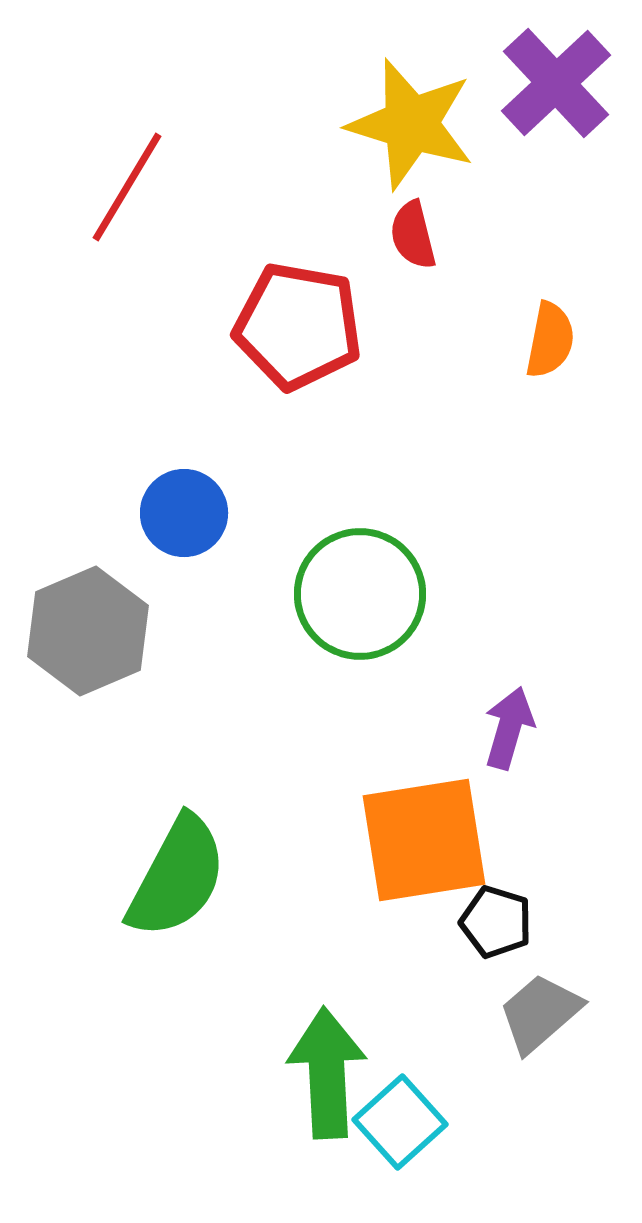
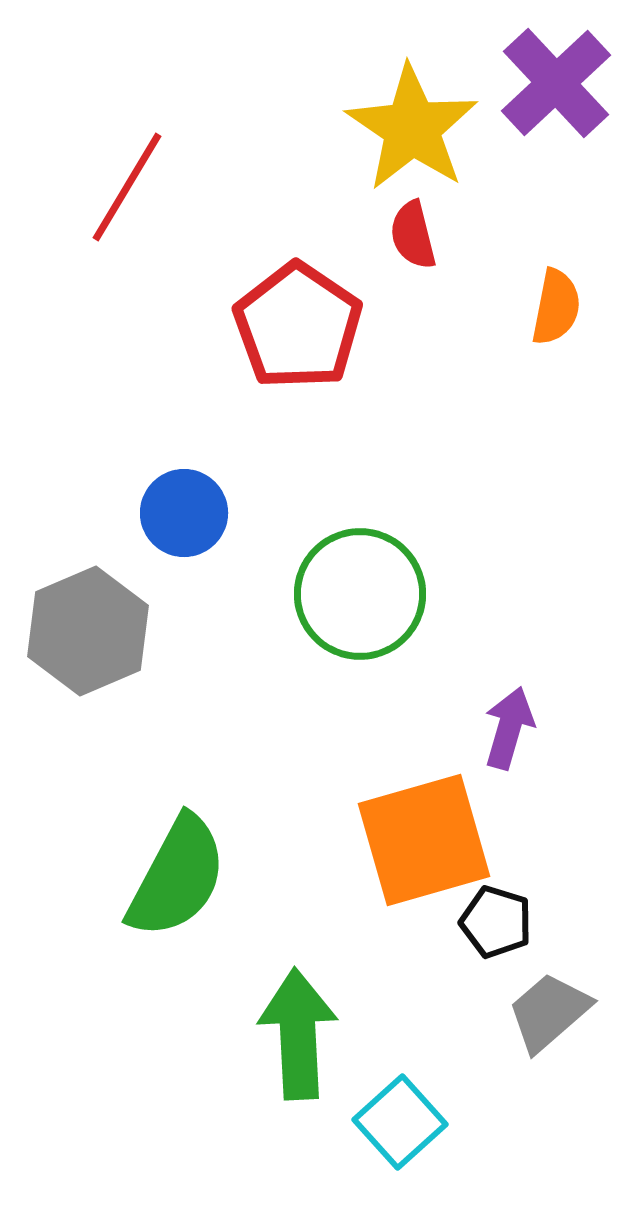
yellow star: moved 1 px right, 4 px down; rotated 17 degrees clockwise
red pentagon: rotated 24 degrees clockwise
orange semicircle: moved 6 px right, 33 px up
orange square: rotated 7 degrees counterclockwise
gray trapezoid: moved 9 px right, 1 px up
green arrow: moved 29 px left, 39 px up
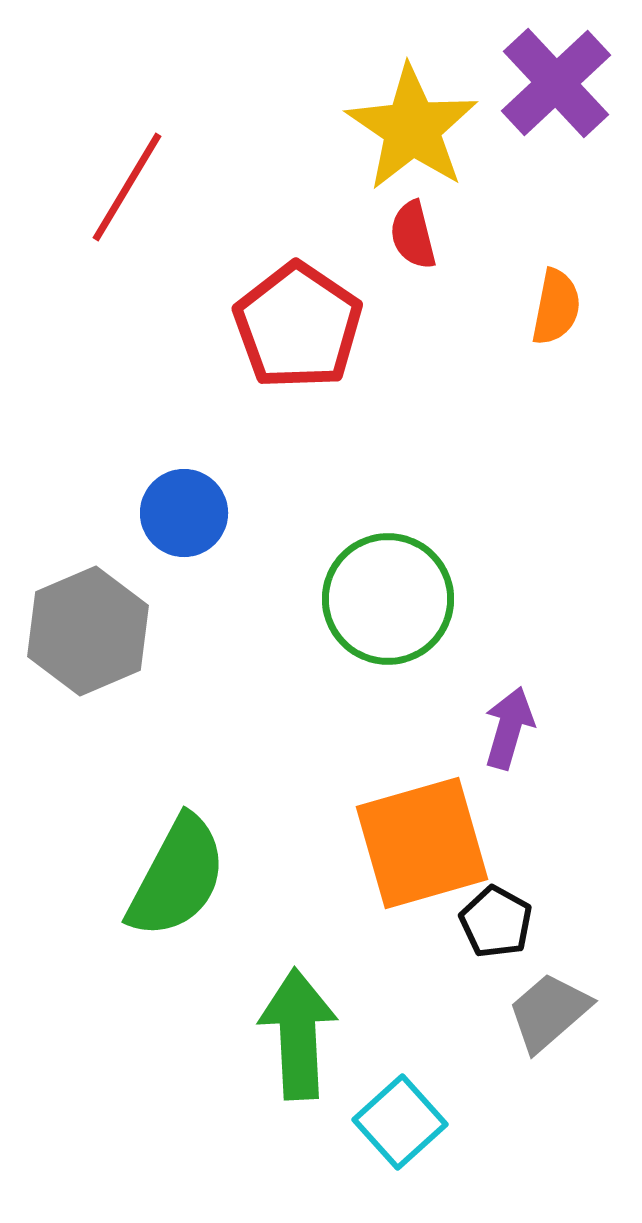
green circle: moved 28 px right, 5 px down
orange square: moved 2 px left, 3 px down
black pentagon: rotated 12 degrees clockwise
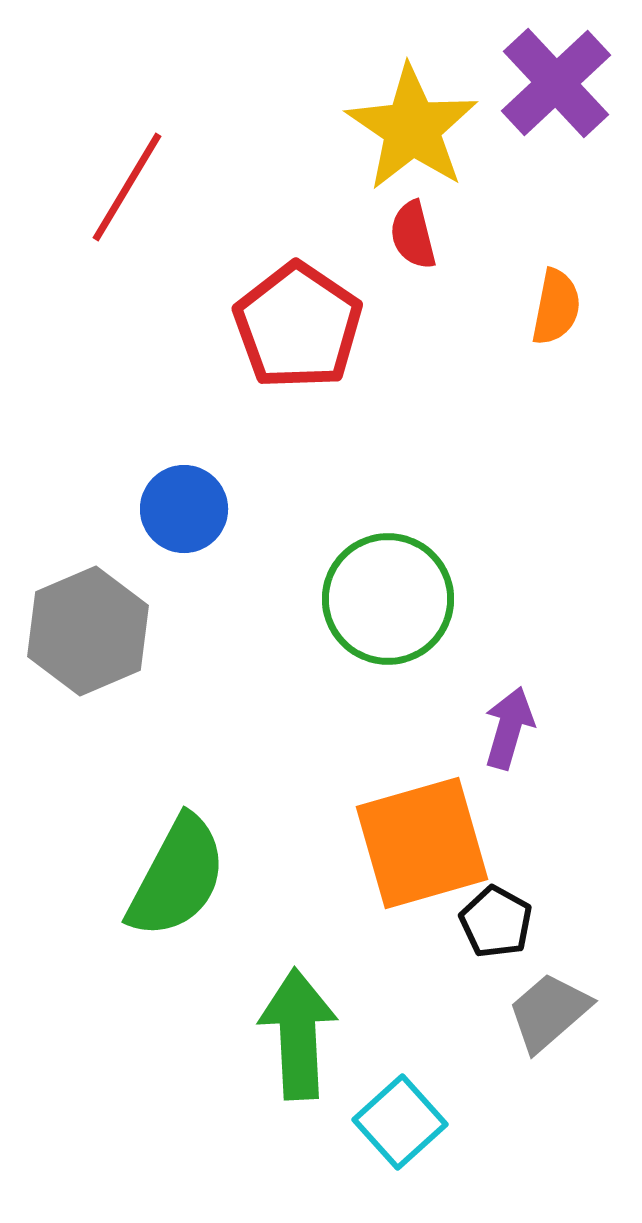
blue circle: moved 4 px up
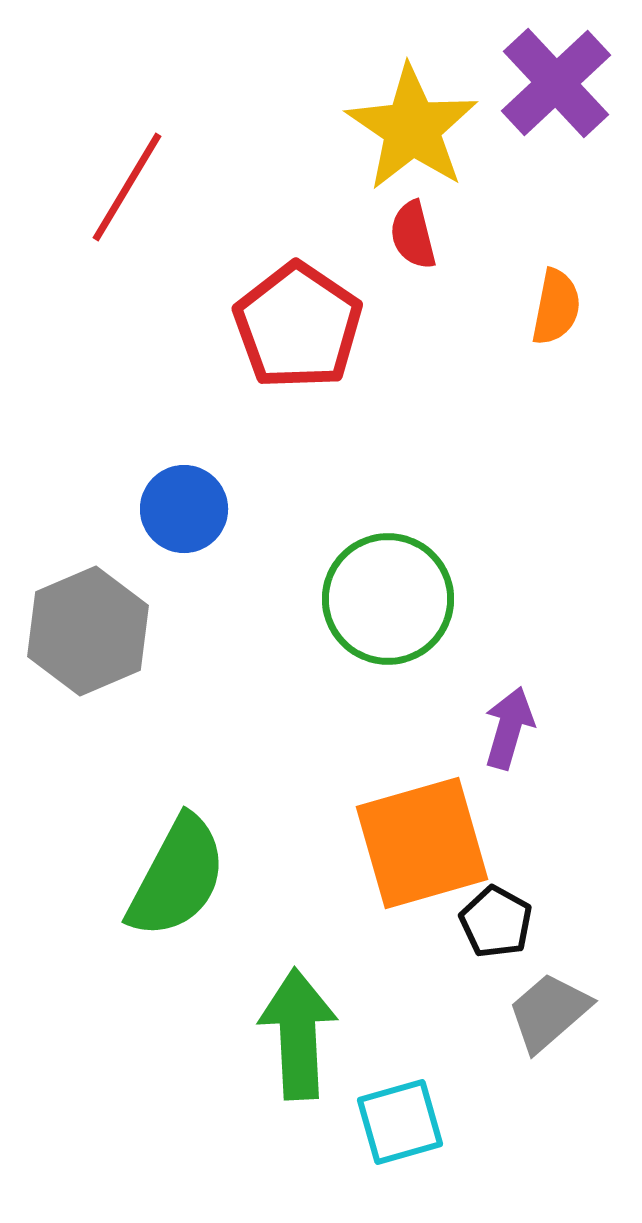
cyan square: rotated 26 degrees clockwise
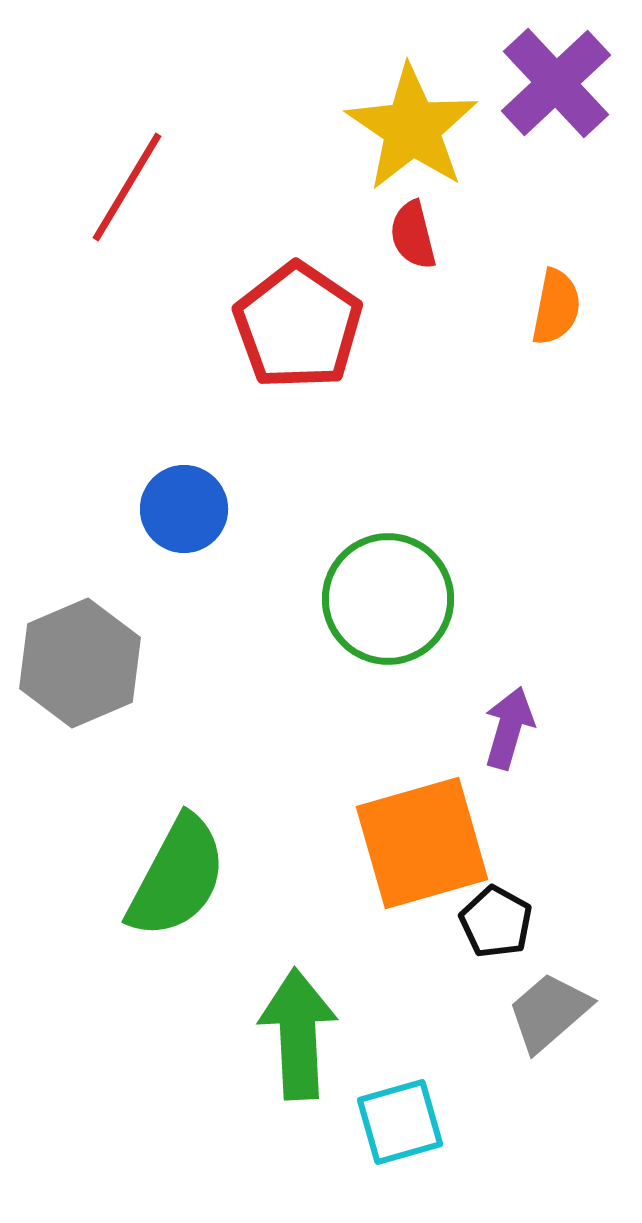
gray hexagon: moved 8 px left, 32 px down
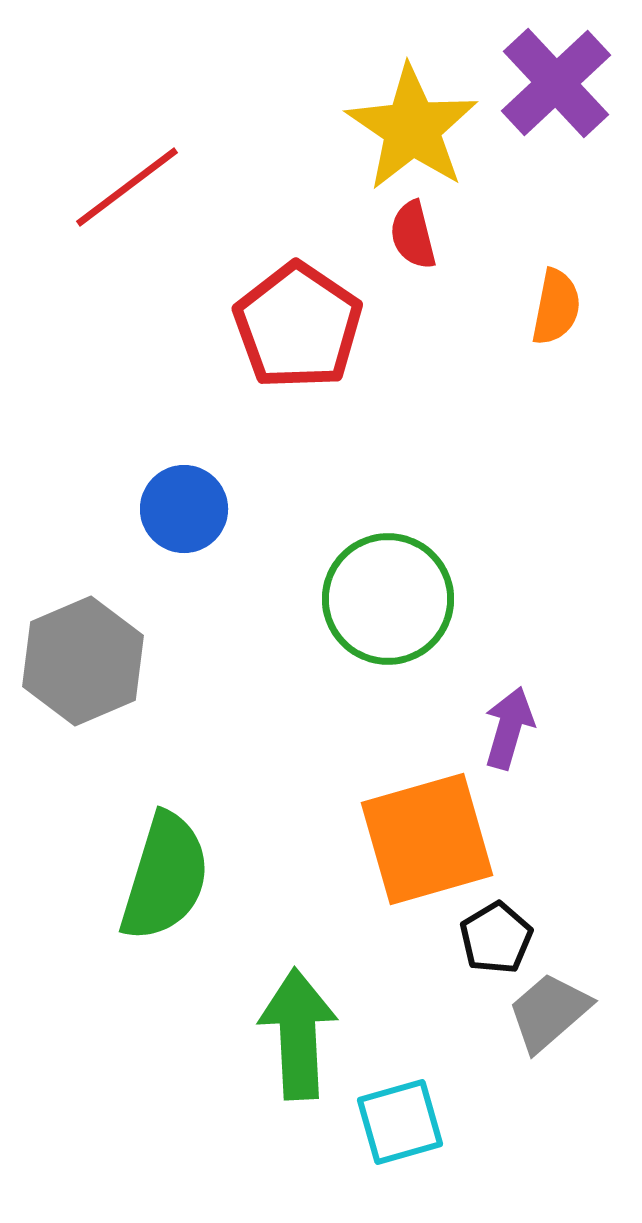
red line: rotated 22 degrees clockwise
gray hexagon: moved 3 px right, 2 px up
orange square: moved 5 px right, 4 px up
green semicircle: moved 12 px left; rotated 11 degrees counterclockwise
black pentagon: moved 16 px down; rotated 12 degrees clockwise
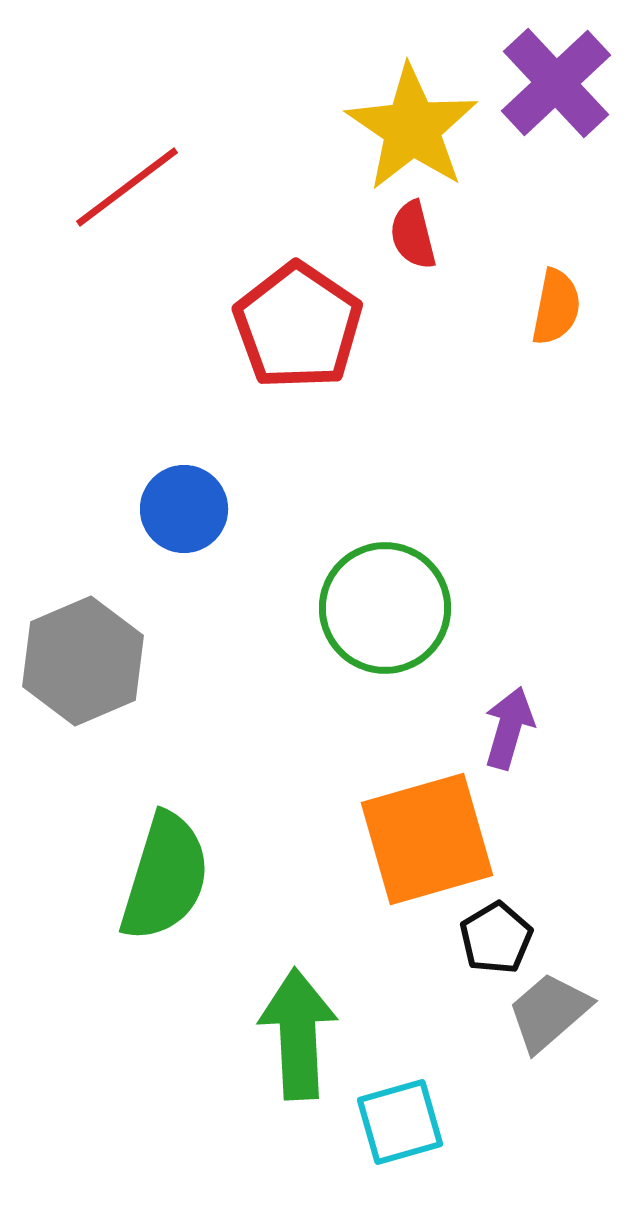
green circle: moved 3 px left, 9 px down
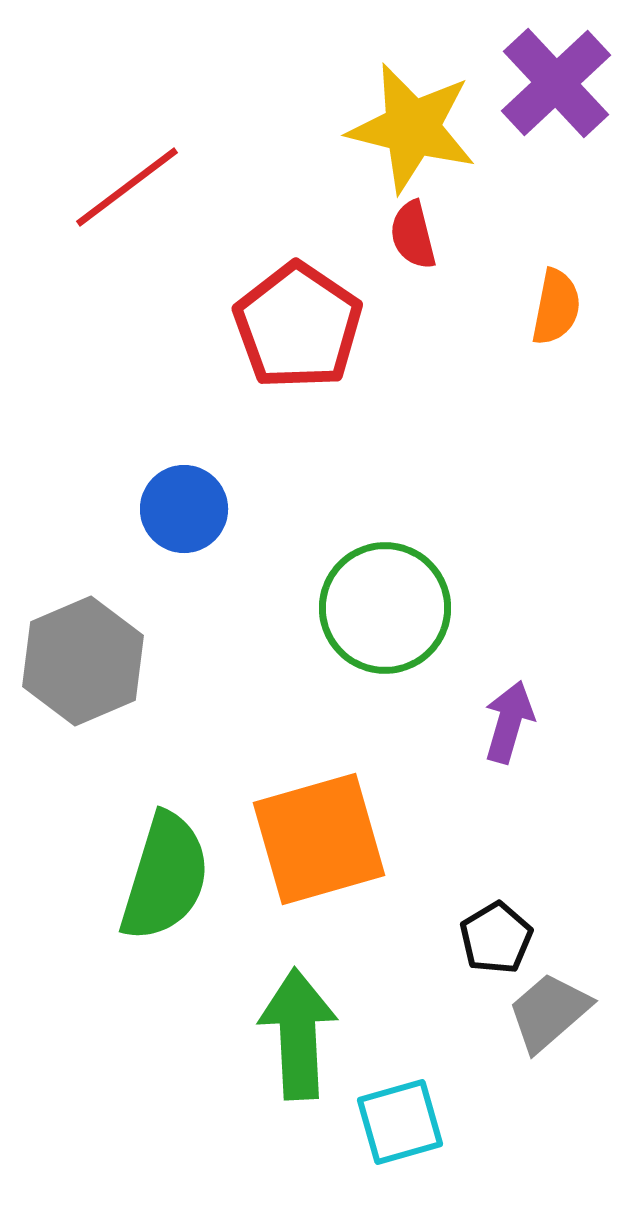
yellow star: rotated 20 degrees counterclockwise
purple arrow: moved 6 px up
orange square: moved 108 px left
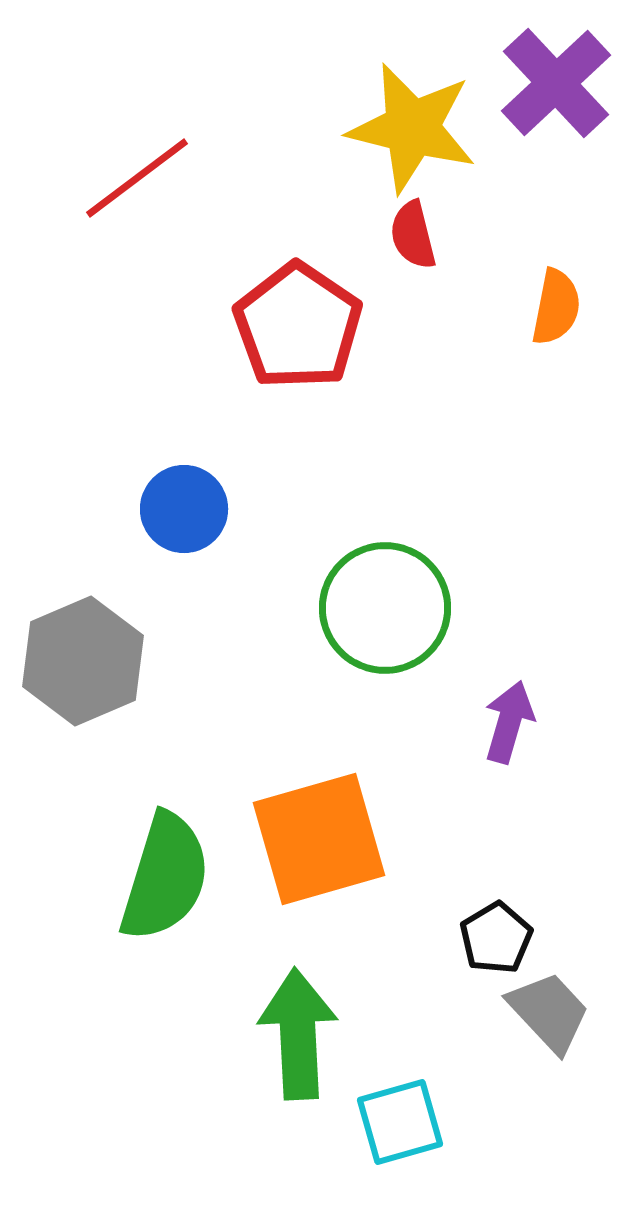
red line: moved 10 px right, 9 px up
gray trapezoid: rotated 88 degrees clockwise
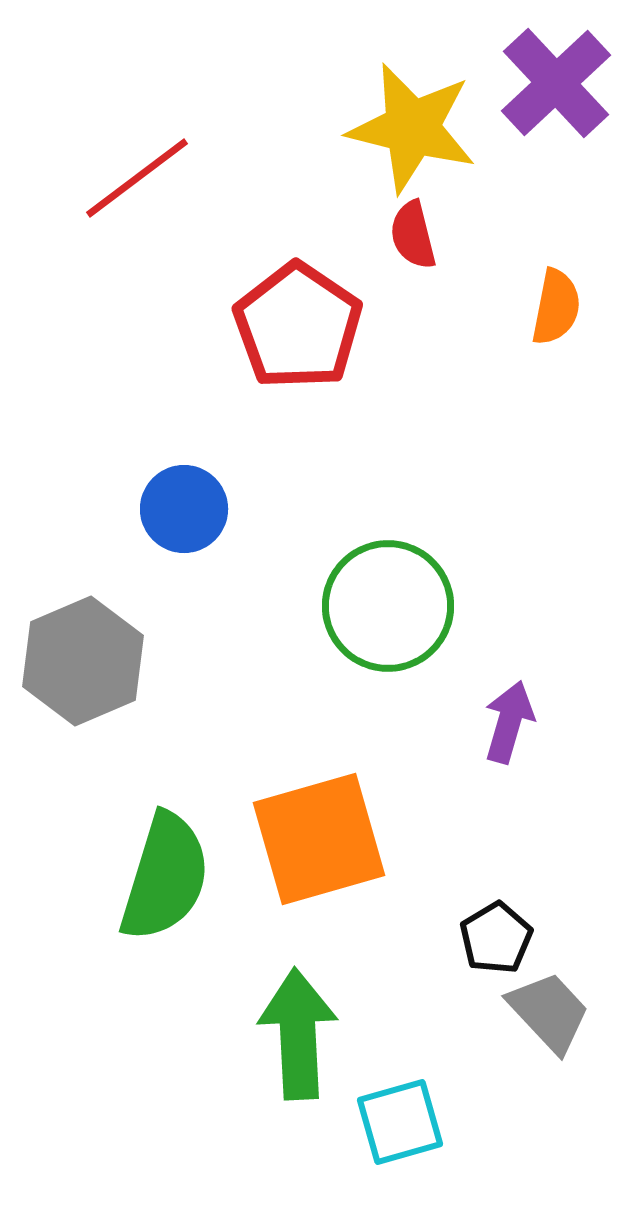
green circle: moved 3 px right, 2 px up
